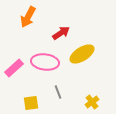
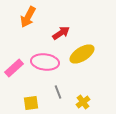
yellow cross: moved 9 px left
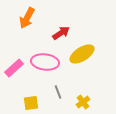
orange arrow: moved 1 px left, 1 px down
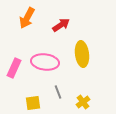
red arrow: moved 8 px up
yellow ellipse: rotated 65 degrees counterclockwise
pink rectangle: rotated 24 degrees counterclockwise
yellow square: moved 2 px right
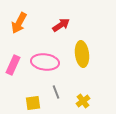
orange arrow: moved 8 px left, 5 px down
pink rectangle: moved 1 px left, 3 px up
gray line: moved 2 px left
yellow cross: moved 1 px up
